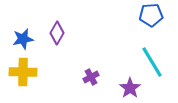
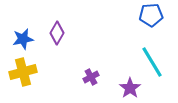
yellow cross: rotated 16 degrees counterclockwise
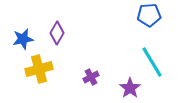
blue pentagon: moved 2 px left
yellow cross: moved 16 px right, 3 px up
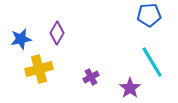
blue star: moved 2 px left
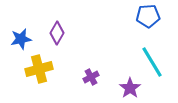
blue pentagon: moved 1 px left, 1 px down
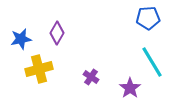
blue pentagon: moved 2 px down
purple cross: rotated 28 degrees counterclockwise
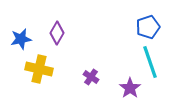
blue pentagon: moved 9 px down; rotated 15 degrees counterclockwise
cyan line: moved 2 px left; rotated 12 degrees clockwise
yellow cross: rotated 28 degrees clockwise
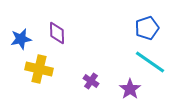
blue pentagon: moved 1 px left, 1 px down
purple diamond: rotated 30 degrees counterclockwise
cyan line: rotated 36 degrees counterclockwise
purple cross: moved 4 px down
purple star: moved 1 px down
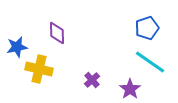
blue star: moved 4 px left, 8 px down
purple cross: moved 1 px right, 1 px up; rotated 14 degrees clockwise
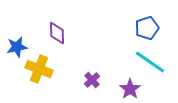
yellow cross: rotated 8 degrees clockwise
